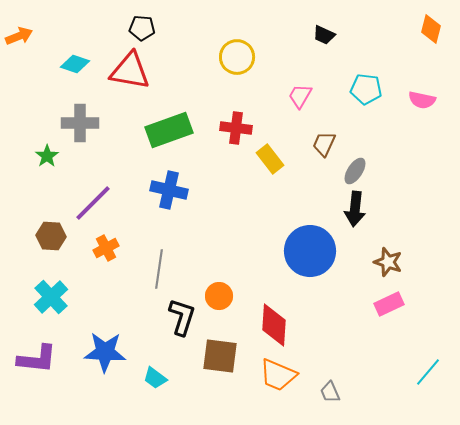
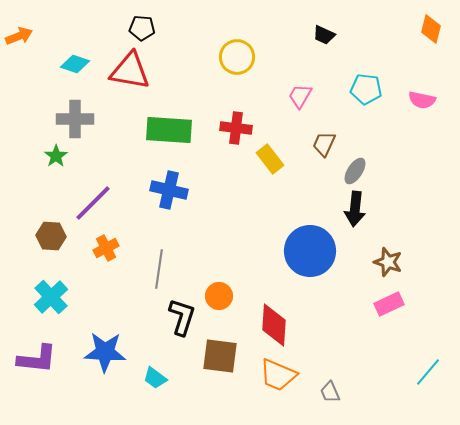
gray cross: moved 5 px left, 4 px up
green rectangle: rotated 24 degrees clockwise
green star: moved 9 px right
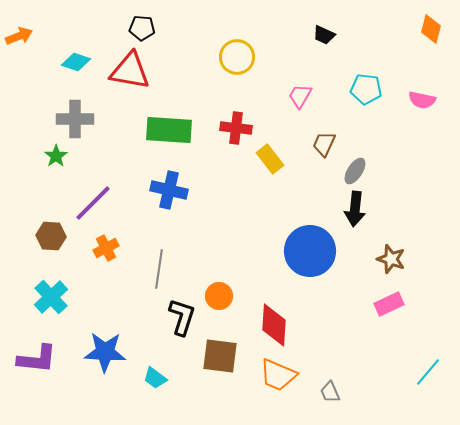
cyan diamond: moved 1 px right, 2 px up
brown star: moved 3 px right, 3 px up
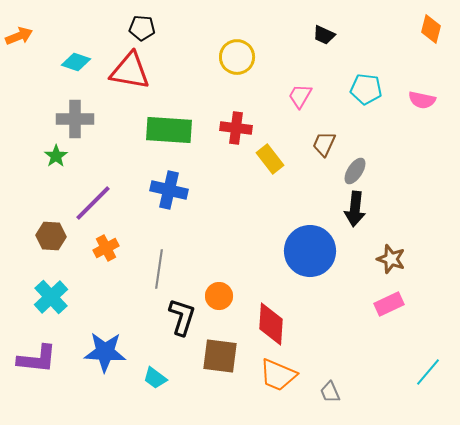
red diamond: moved 3 px left, 1 px up
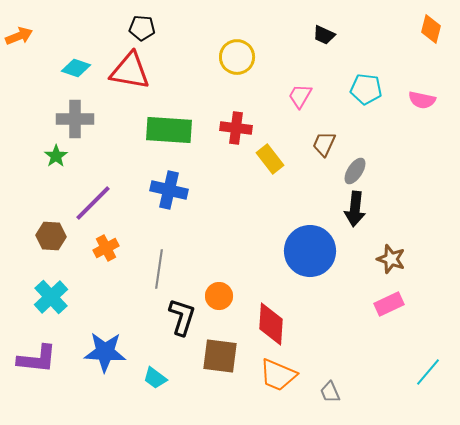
cyan diamond: moved 6 px down
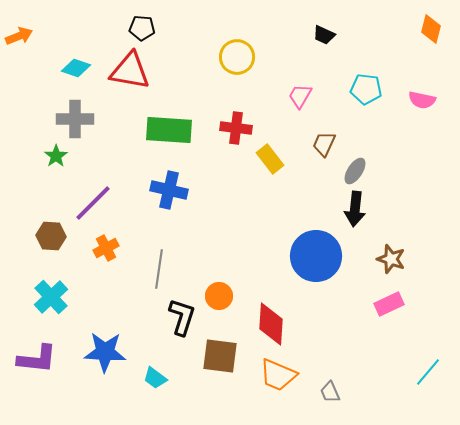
blue circle: moved 6 px right, 5 px down
